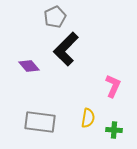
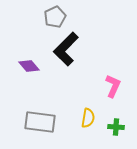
green cross: moved 2 px right, 3 px up
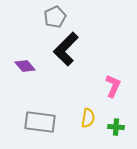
purple diamond: moved 4 px left
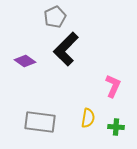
purple diamond: moved 5 px up; rotated 15 degrees counterclockwise
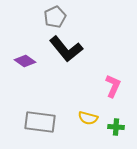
black L-shape: rotated 84 degrees counterclockwise
yellow semicircle: rotated 96 degrees clockwise
